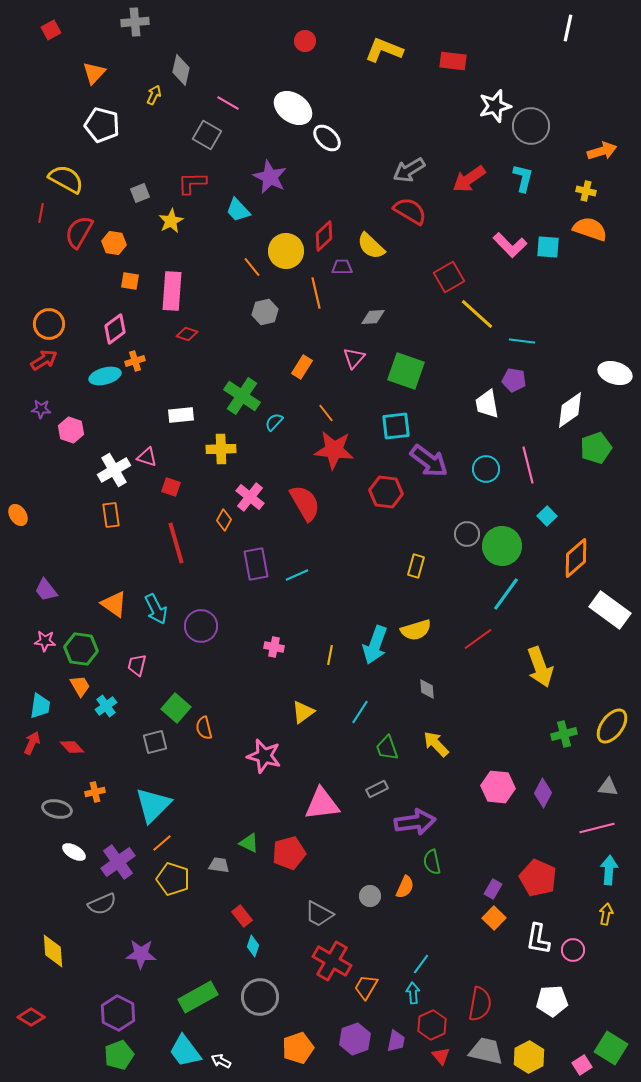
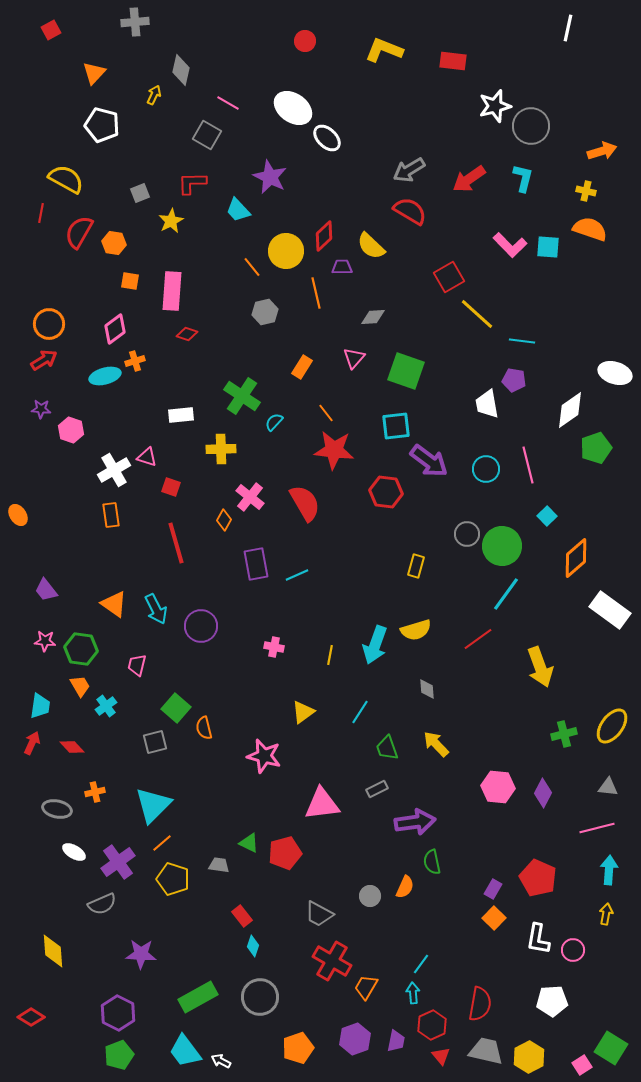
red pentagon at (289, 853): moved 4 px left
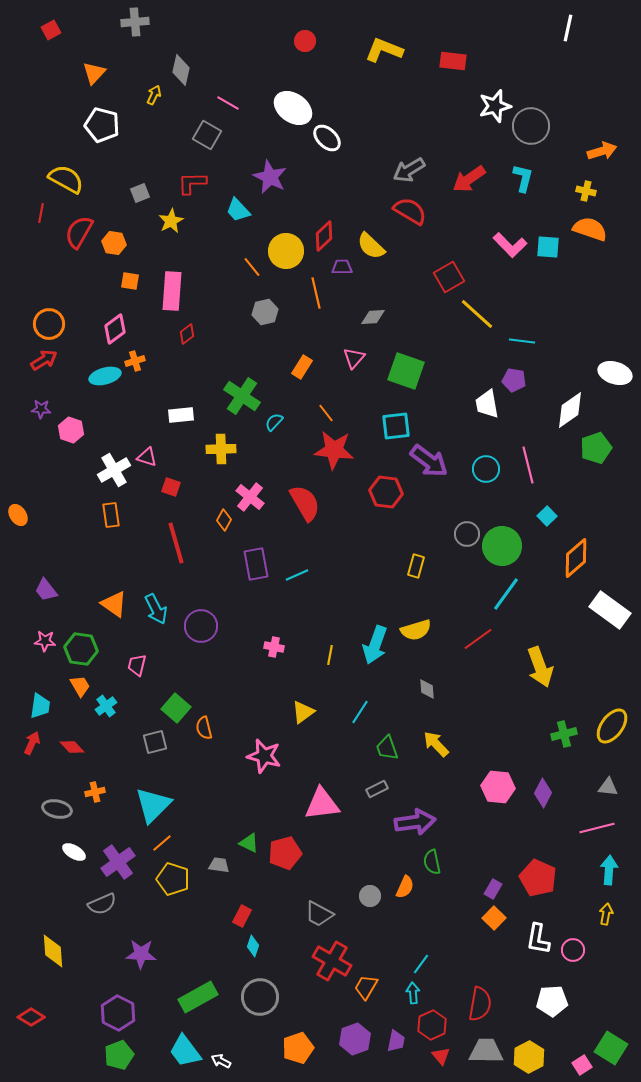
red diamond at (187, 334): rotated 55 degrees counterclockwise
red rectangle at (242, 916): rotated 65 degrees clockwise
gray trapezoid at (486, 1051): rotated 12 degrees counterclockwise
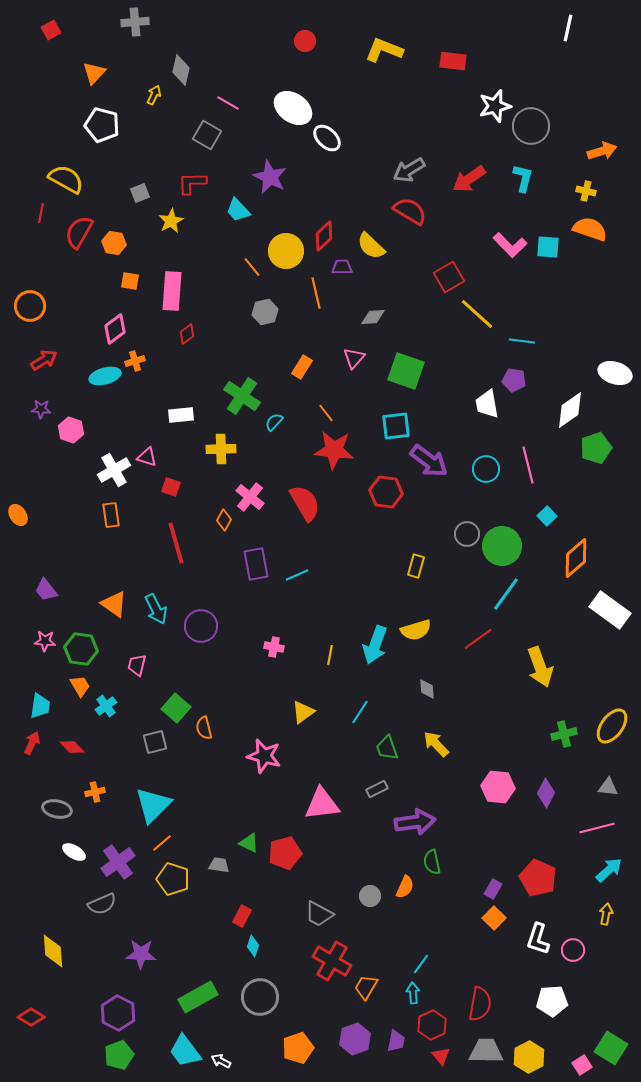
orange circle at (49, 324): moved 19 px left, 18 px up
purple diamond at (543, 793): moved 3 px right
cyan arrow at (609, 870): rotated 44 degrees clockwise
white L-shape at (538, 939): rotated 8 degrees clockwise
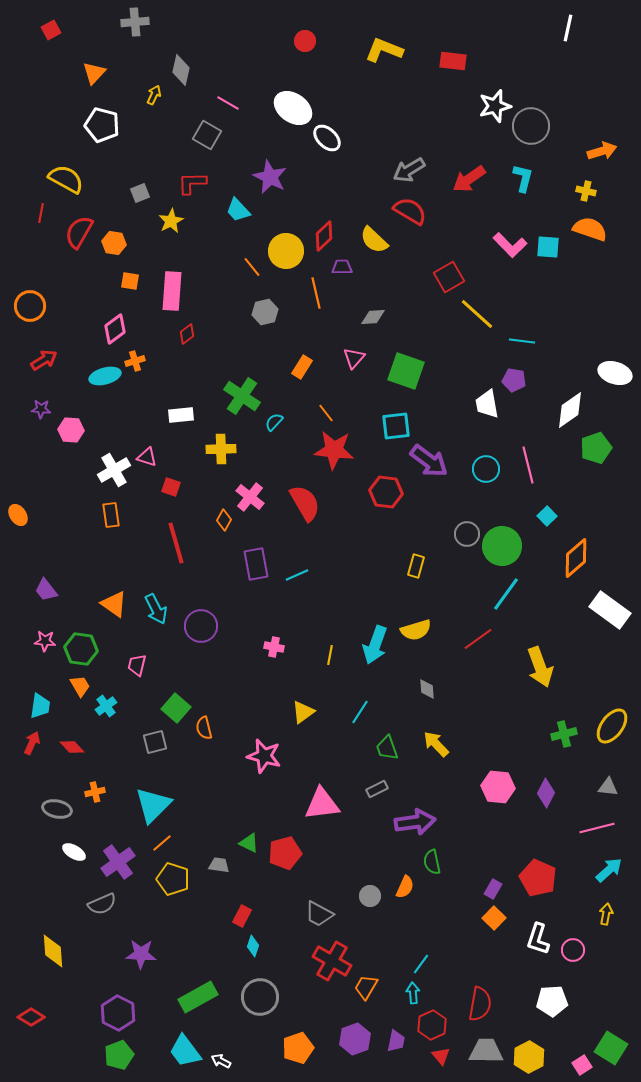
yellow semicircle at (371, 246): moved 3 px right, 6 px up
pink hexagon at (71, 430): rotated 15 degrees counterclockwise
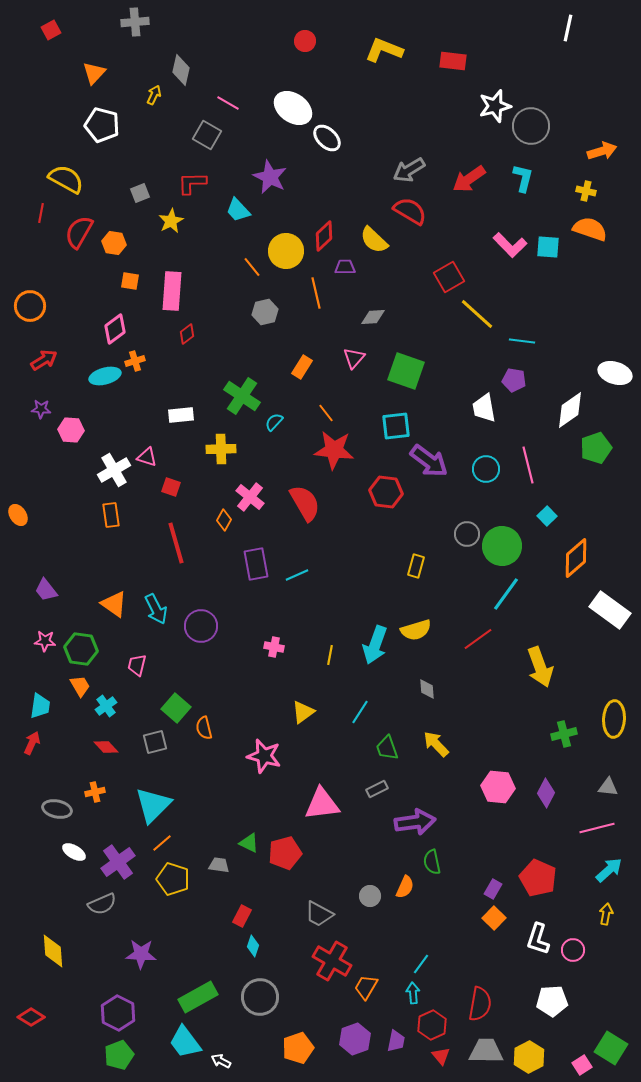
purple trapezoid at (342, 267): moved 3 px right
white trapezoid at (487, 404): moved 3 px left, 4 px down
yellow ellipse at (612, 726): moved 2 px right, 7 px up; rotated 33 degrees counterclockwise
red diamond at (72, 747): moved 34 px right
cyan trapezoid at (185, 1051): moved 9 px up
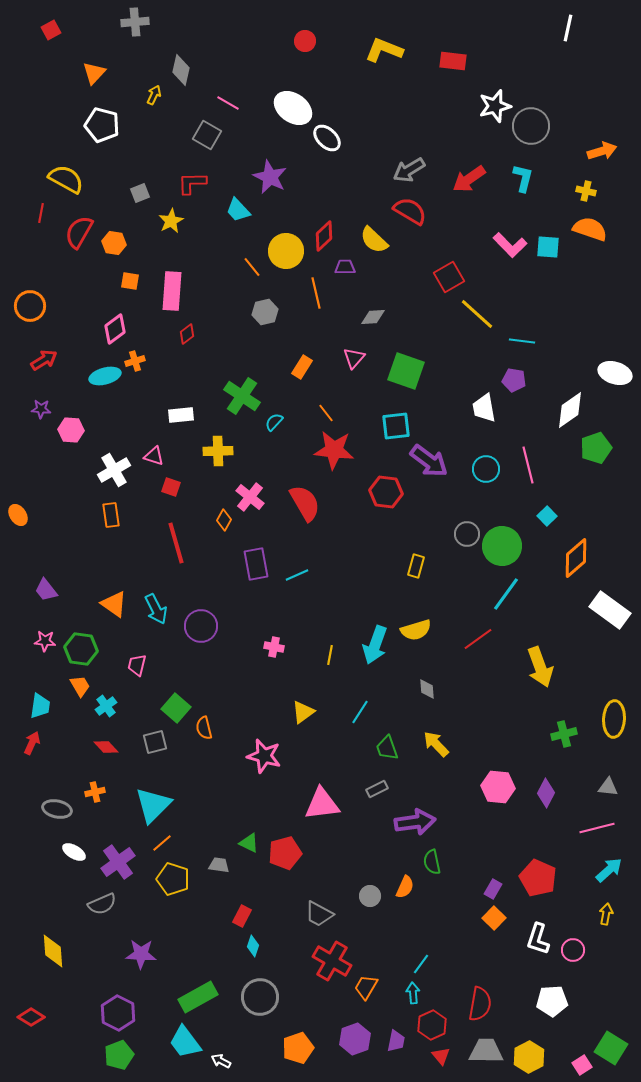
yellow cross at (221, 449): moved 3 px left, 2 px down
pink triangle at (147, 457): moved 7 px right, 1 px up
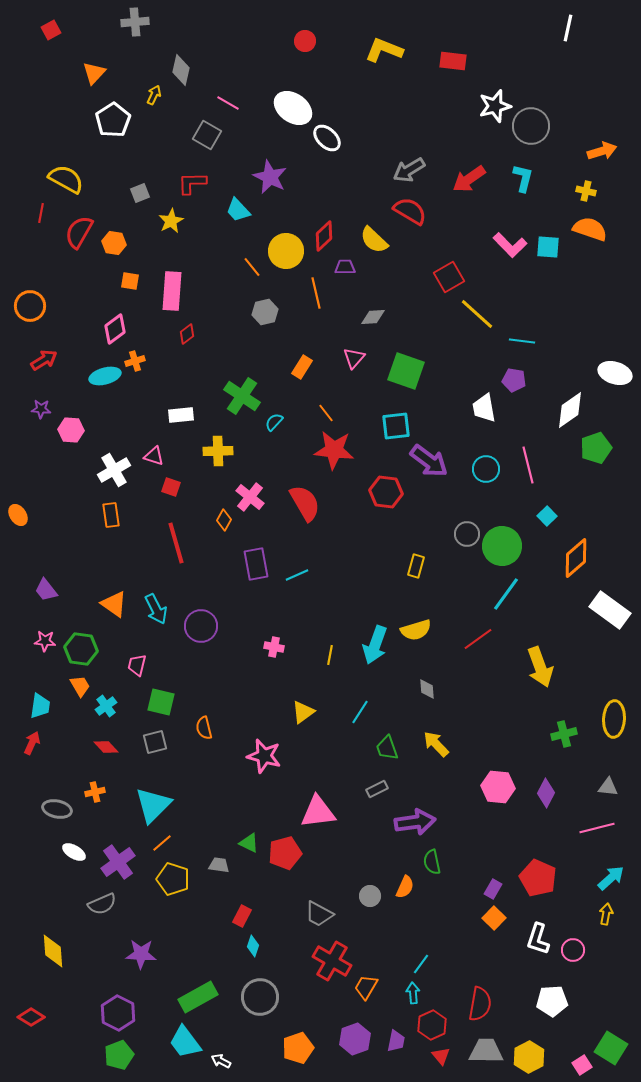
white pentagon at (102, 125): moved 11 px right, 5 px up; rotated 24 degrees clockwise
green square at (176, 708): moved 15 px left, 6 px up; rotated 28 degrees counterclockwise
pink triangle at (322, 804): moved 4 px left, 8 px down
cyan arrow at (609, 870): moved 2 px right, 8 px down
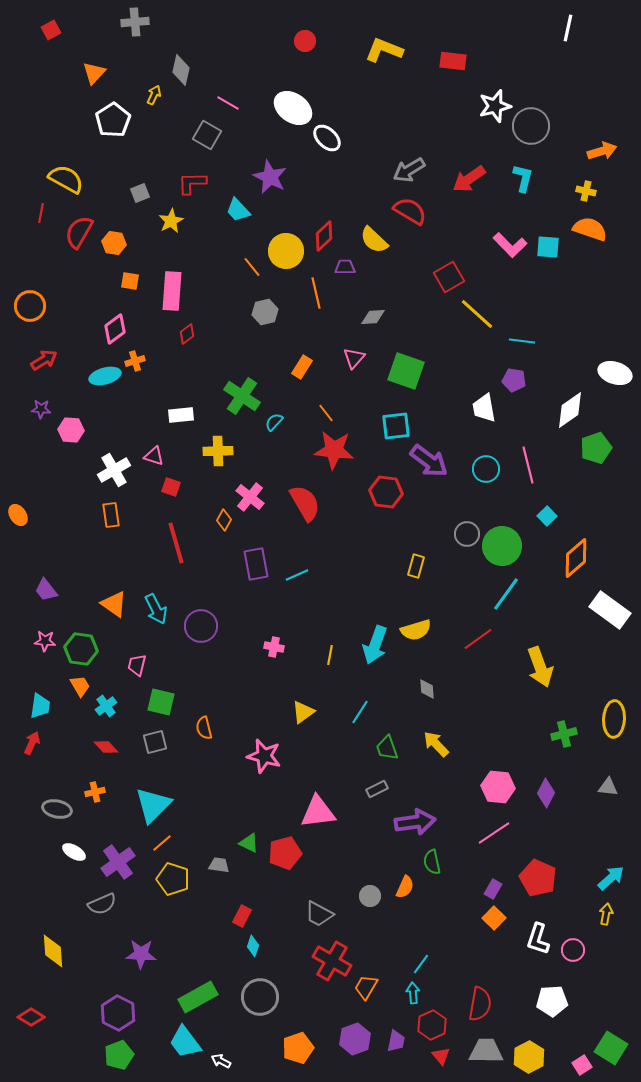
pink line at (597, 828): moved 103 px left, 5 px down; rotated 20 degrees counterclockwise
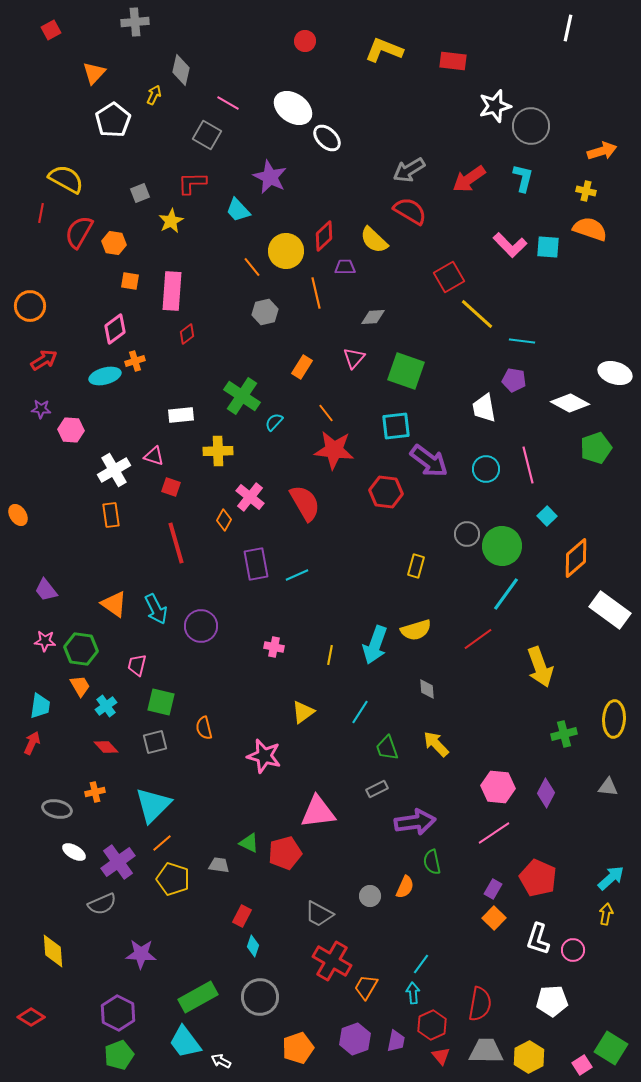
white diamond at (570, 410): moved 7 px up; rotated 63 degrees clockwise
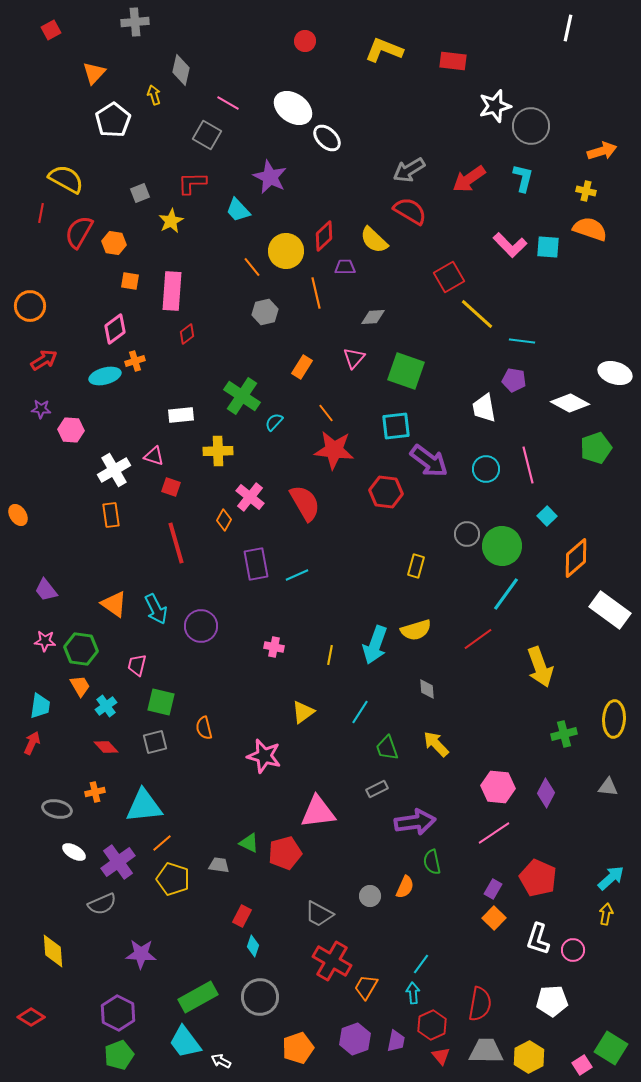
yellow arrow at (154, 95): rotated 42 degrees counterclockwise
cyan triangle at (153, 805): moved 9 px left, 1 px down; rotated 39 degrees clockwise
